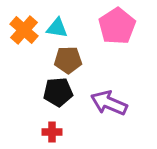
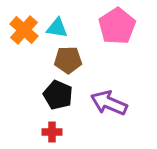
black pentagon: moved 3 px down; rotated 28 degrees clockwise
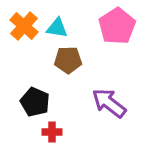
orange cross: moved 4 px up
black pentagon: moved 23 px left, 7 px down
purple arrow: rotated 15 degrees clockwise
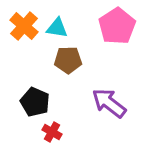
red cross: rotated 30 degrees clockwise
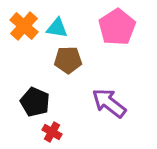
pink pentagon: moved 1 px down
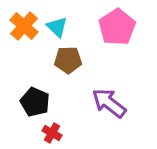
cyan triangle: moved 1 px up; rotated 35 degrees clockwise
red cross: moved 1 px down
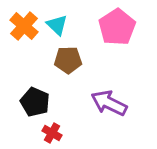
cyan triangle: moved 2 px up
purple arrow: rotated 12 degrees counterclockwise
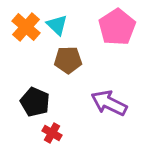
orange cross: moved 2 px right, 1 px down
